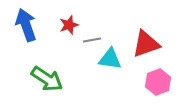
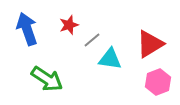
blue arrow: moved 1 px right, 4 px down
gray line: rotated 30 degrees counterclockwise
red triangle: moved 4 px right; rotated 12 degrees counterclockwise
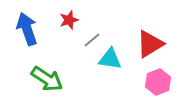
red star: moved 5 px up
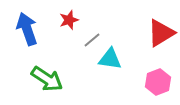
red triangle: moved 11 px right, 11 px up
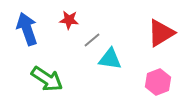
red star: rotated 24 degrees clockwise
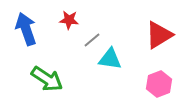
blue arrow: moved 1 px left
red triangle: moved 2 px left, 2 px down
pink hexagon: moved 1 px right, 2 px down
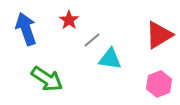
red star: rotated 30 degrees clockwise
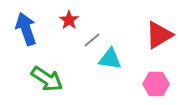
pink hexagon: moved 3 px left; rotated 20 degrees clockwise
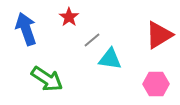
red star: moved 3 px up
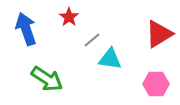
red triangle: moved 1 px up
